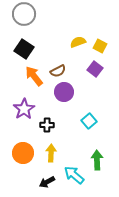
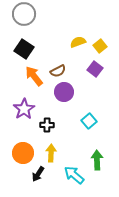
yellow square: rotated 24 degrees clockwise
black arrow: moved 9 px left, 8 px up; rotated 28 degrees counterclockwise
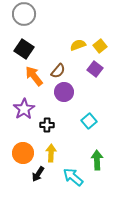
yellow semicircle: moved 3 px down
brown semicircle: rotated 21 degrees counterclockwise
cyan arrow: moved 1 px left, 2 px down
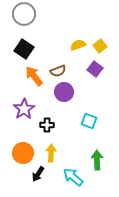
brown semicircle: rotated 28 degrees clockwise
cyan square: rotated 28 degrees counterclockwise
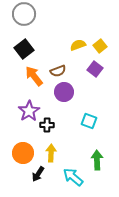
black square: rotated 18 degrees clockwise
purple star: moved 5 px right, 2 px down
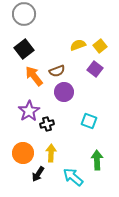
brown semicircle: moved 1 px left
black cross: moved 1 px up; rotated 16 degrees counterclockwise
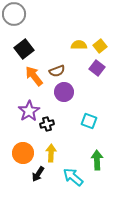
gray circle: moved 10 px left
yellow semicircle: moved 1 px right; rotated 21 degrees clockwise
purple square: moved 2 px right, 1 px up
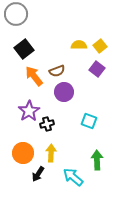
gray circle: moved 2 px right
purple square: moved 1 px down
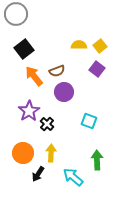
black cross: rotated 32 degrees counterclockwise
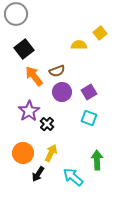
yellow square: moved 13 px up
purple square: moved 8 px left, 23 px down; rotated 21 degrees clockwise
purple circle: moved 2 px left
cyan square: moved 3 px up
yellow arrow: rotated 24 degrees clockwise
